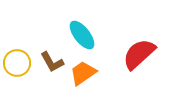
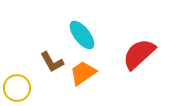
yellow circle: moved 25 px down
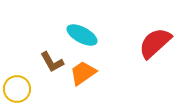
cyan ellipse: rotated 24 degrees counterclockwise
red semicircle: moved 16 px right, 11 px up
yellow circle: moved 1 px down
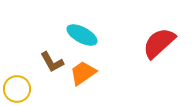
red semicircle: moved 4 px right
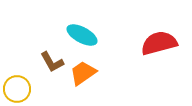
red semicircle: rotated 27 degrees clockwise
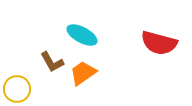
red semicircle: rotated 150 degrees counterclockwise
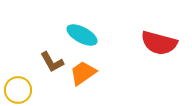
yellow circle: moved 1 px right, 1 px down
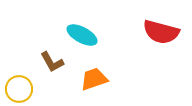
red semicircle: moved 2 px right, 11 px up
orange trapezoid: moved 11 px right, 6 px down; rotated 16 degrees clockwise
yellow circle: moved 1 px right, 1 px up
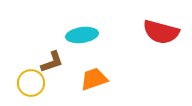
cyan ellipse: rotated 36 degrees counterclockwise
brown L-shape: rotated 80 degrees counterclockwise
yellow circle: moved 12 px right, 6 px up
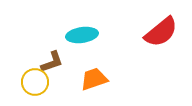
red semicircle: rotated 54 degrees counterclockwise
yellow circle: moved 4 px right, 1 px up
